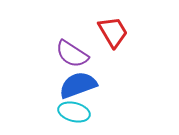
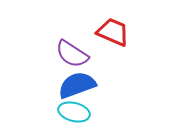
red trapezoid: rotated 36 degrees counterclockwise
blue semicircle: moved 1 px left
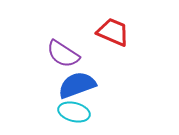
purple semicircle: moved 9 px left
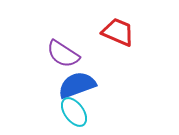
red trapezoid: moved 5 px right
cyan ellipse: rotated 40 degrees clockwise
